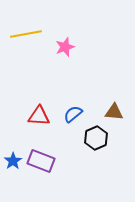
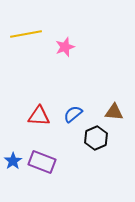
purple rectangle: moved 1 px right, 1 px down
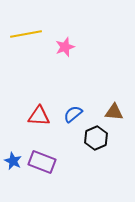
blue star: rotated 12 degrees counterclockwise
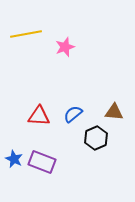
blue star: moved 1 px right, 2 px up
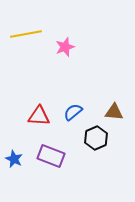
blue semicircle: moved 2 px up
purple rectangle: moved 9 px right, 6 px up
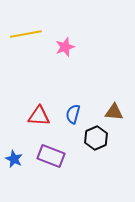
blue semicircle: moved 2 px down; rotated 36 degrees counterclockwise
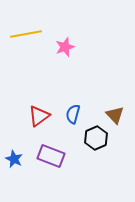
brown triangle: moved 1 px right, 3 px down; rotated 42 degrees clockwise
red triangle: rotated 40 degrees counterclockwise
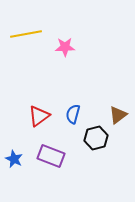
pink star: rotated 18 degrees clockwise
brown triangle: moved 3 px right; rotated 36 degrees clockwise
black hexagon: rotated 10 degrees clockwise
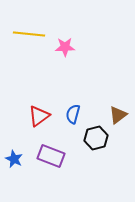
yellow line: moved 3 px right; rotated 16 degrees clockwise
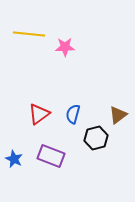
red triangle: moved 2 px up
